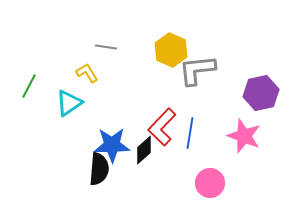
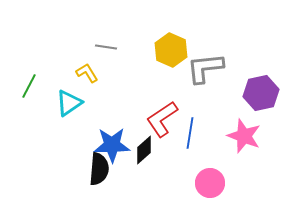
gray L-shape: moved 8 px right, 2 px up
red L-shape: moved 8 px up; rotated 12 degrees clockwise
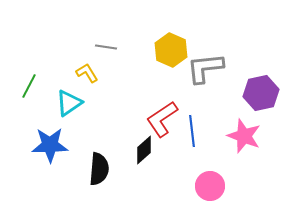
blue line: moved 2 px right, 2 px up; rotated 16 degrees counterclockwise
blue star: moved 62 px left
pink circle: moved 3 px down
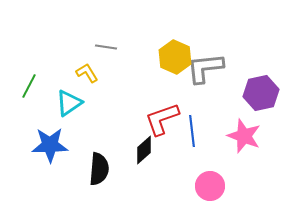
yellow hexagon: moved 4 px right, 7 px down
red L-shape: rotated 15 degrees clockwise
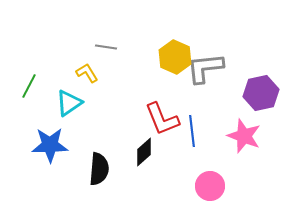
red L-shape: rotated 93 degrees counterclockwise
black diamond: moved 2 px down
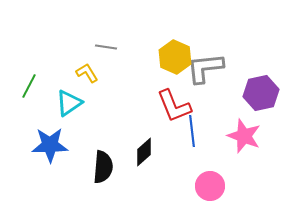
red L-shape: moved 12 px right, 13 px up
black semicircle: moved 4 px right, 2 px up
